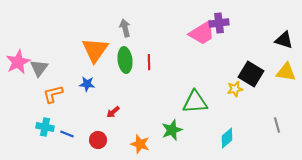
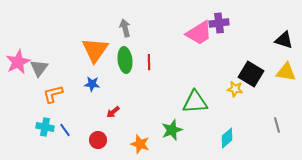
pink trapezoid: moved 3 px left
blue star: moved 5 px right
yellow star: rotated 21 degrees clockwise
blue line: moved 2 px left, 4 px up; rotated 32 degrees clockwise
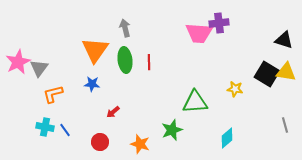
pink trapezoid: rotated 36 degrees clockwise
black square: moved 16 px right
gray line: moved 8 px right
red circle: moved 2 px right, 2 px down
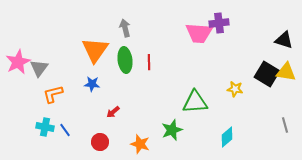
cyan diamond: moved 1 px up
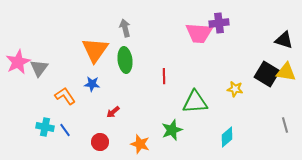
red line: moved 15 px right, 14 px down
orange L-shape: moved 12 px right, 2 px down; rotated 70 degrees clockwise
